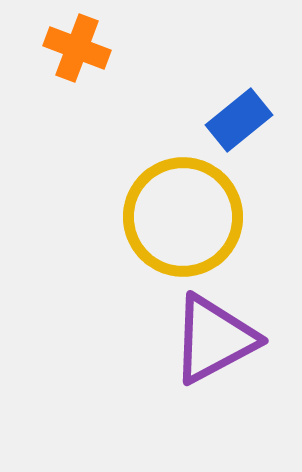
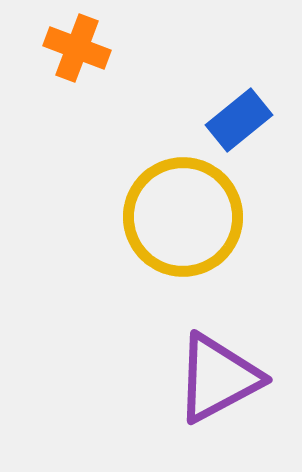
purple triangle: moved 4 px right, 39 px down
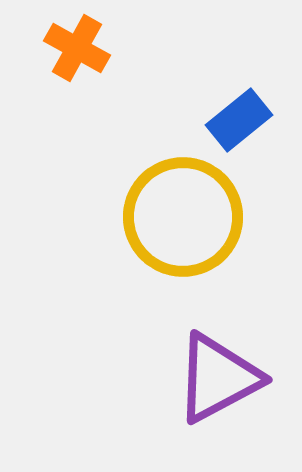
orange cross: rotated 8 degrees clockwise
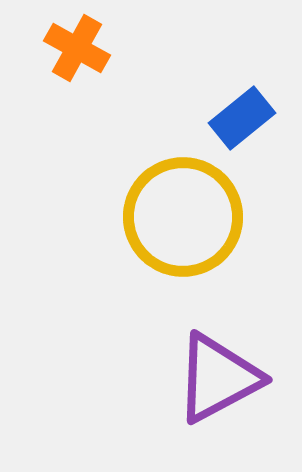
blue rectangle: moved 3 px right, 2 px up
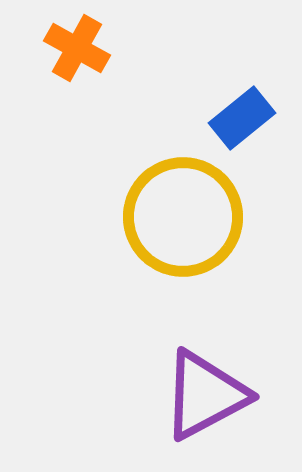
purple triangle: moved 13 px left, 17 px down
